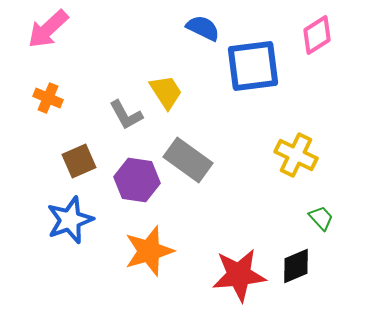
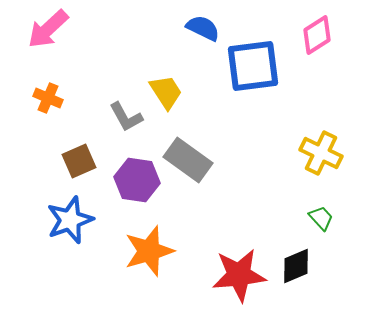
gray L-shape: moved 2 px down
yellow cross: moved 25 px right, 2 px up
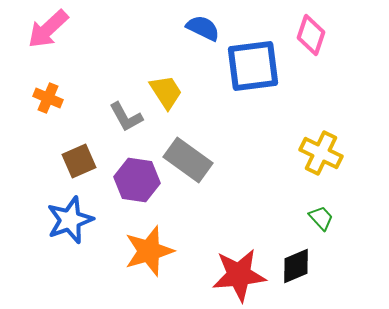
pink diamond: moved 6 px left; rotated 39 degrees counterclockwise
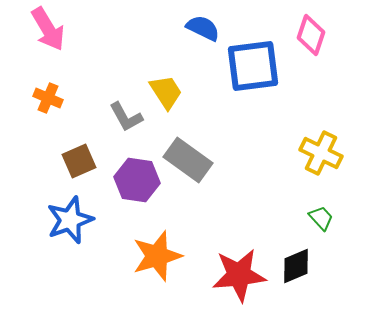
pink arrow: rotated 78 degrees counterclockwise
orange star: moved 8 px right, 5 px down
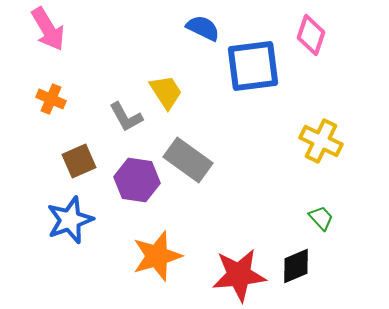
orange cross: moved 3 px right, 1 px down
yellow cross: moved 12 px up
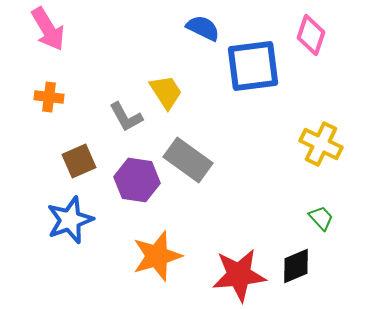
orange cross: moved 2 px left, 2 px up; rotated 16 degrees counterclockwise
yellow cross: moved 3 px down
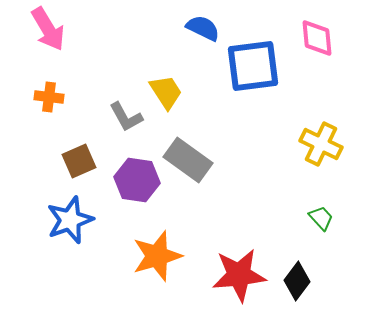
pink diamond: moved 6 px right, 3 px down; rotated 24 degrees counterclockwise
black diamond: moved 1 px right, 15 px down; rotated 30 degrees counterclockwise
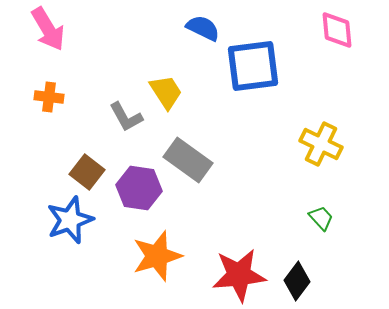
pink diamond: moved 20 px right, 8 px up
brown square: moved 8 px right, 11 px down; rotated 28 degrees counterclockwise
purple hexagon: moved 2 px right, 8 px down
